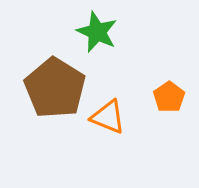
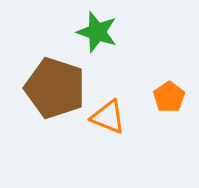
green star: rotated 6 degrees counterclockwise
brown pentagon: rotated 14 degrees counterclockwise
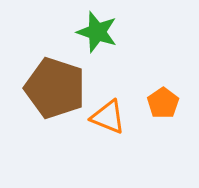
orange pentagon: moved 6 px left, 6 px down
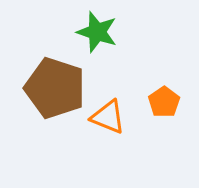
orange pentagon: moved 1 px right, 1 px up
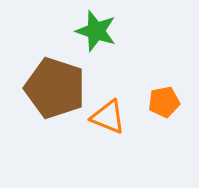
green star: moved 1 px left, 1 px up
orange pentagon: rotated 24 degrees clockwise
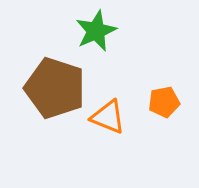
green star: rotated 30 degrees clockwise
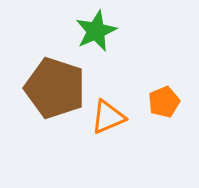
orange pentagon: rotated 12 degrees counterclockwise
orange triangle: rotated 45 degrees counterclockwise
